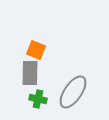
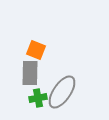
gray ellipse: moved 11 px left
green cross: moved 1 px up; rotated 24 degrees counterclockwise
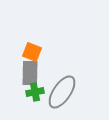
orange square: moved 4 px left, 2 px down
green cross: moved 3 px left, 6 px up
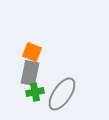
gray rectangle: rotated 10 degrees clockwise
gray ellipse: moved 2 px down
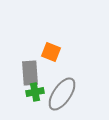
orange square: moved 19 px right
gray rectangle: rotated 15 degrees counterclockwise
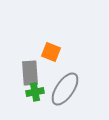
gray ellipse: moved 3 px right, 5 px up
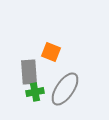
gray rectangle: moved 1 px left, 1 px up
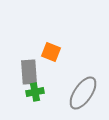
gray ellipse: moved 18 px right, 4 px down
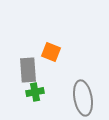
gray rectangle: moved 1 px left, 2 px up
gray ellipse: moved 5 px down; rotated 44 degrees counterclockwise
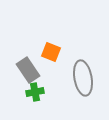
gray rectangle: rotated 30 degrees counterclockwise
gray ellipse: moved 20 px up
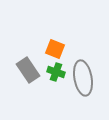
orange square: moved 4 px right, 3 px up
green cross: moved 21 px right, 20 px up; rotated 30 degrees clockwise
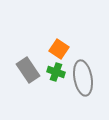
orange square: moved 4 px right; rotated 12 degrees clockwise
